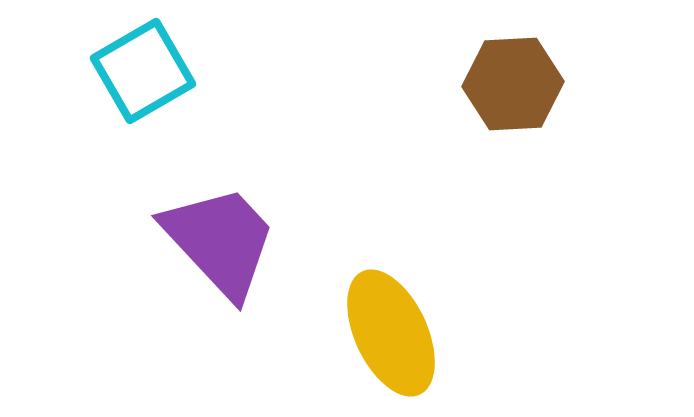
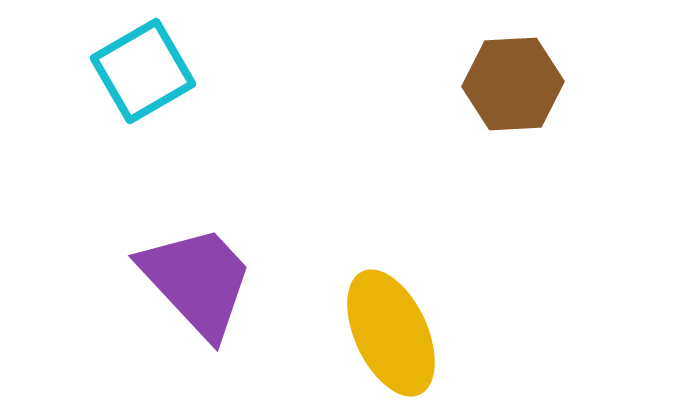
purple trapezoid: moved 23 px left, 40 px down
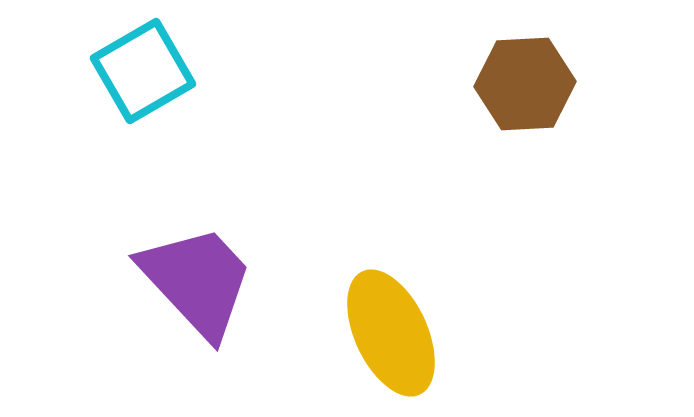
brown hexagon: moved 12 px right
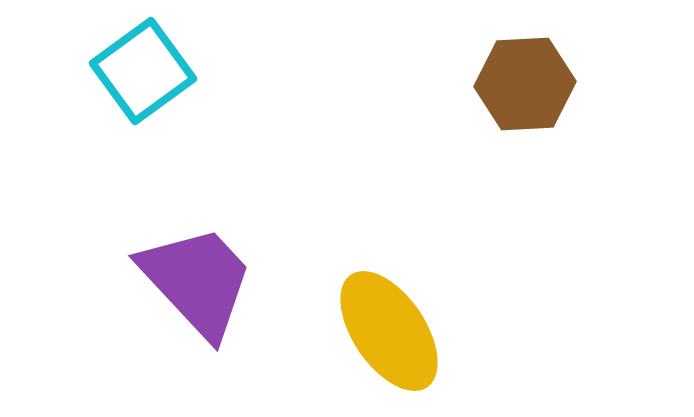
cyan square: rotated 6 degrees counterclockwise
yellow ellipse: moved 2 px left, 2 px up; rotated 9 degrees counterclockwise
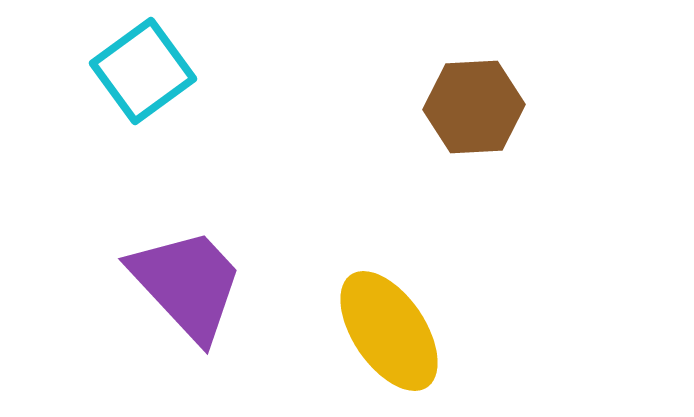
brown hexagon: moved 51 px left, 23 px down
purple trapezoid: moved 10 px left, 3 px down
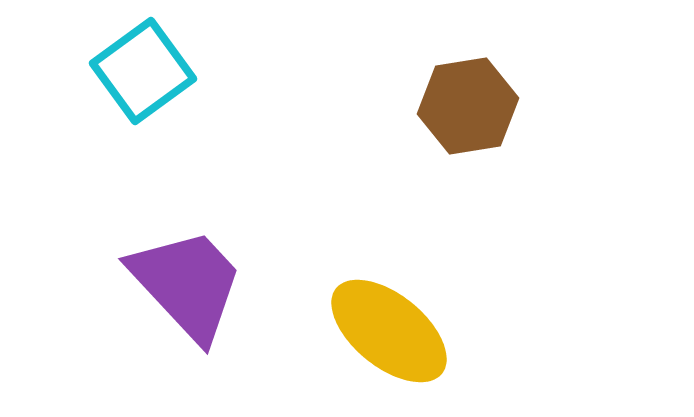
brown hexagon: moved 6 px left, 1 px up; rotated 6 degrees counterclockwise
yellow ellipse: rotated 17 degrees counterclockwise
